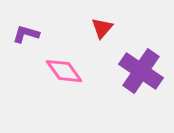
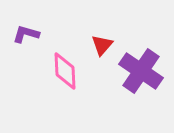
red triangle: moved 17 px down
pink diamond: moved 1 px right; rotated 33 degrees clockwise
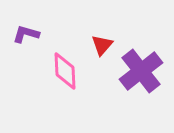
purple cross: rotated 18 degrees clockwise
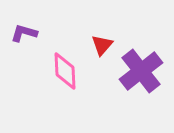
purple L-shape: moved 2 px left, 1 px up
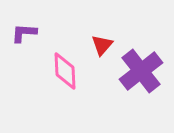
purple L-shape: rotated 12 degrees counterclockwise
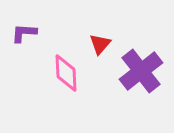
red triangle: moved 2 px left, 1 px up
pink diamond: moved 1 px right, 2 px down
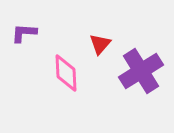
purple cross: rotated 6 degrees clockwise
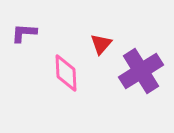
red triangle: moved 1 px right
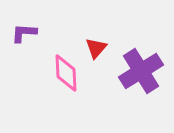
red triangle: moved 5 px left, 4 px down
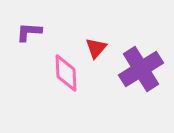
purple L-shape: moved 5 px right, 1 px up
purple cross: moved 2 px up
